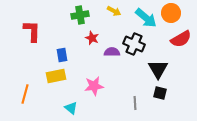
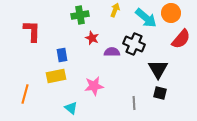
yellow arrow: moved 1 px right, 1 px up; rotated 96 degrees counterclockwise
red semicircle: rotated 20 degrees counterclockwise
gray line: moved 1 px left
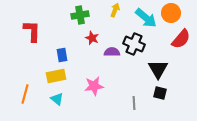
cyan triangle: moved 14 px left, 9 px up
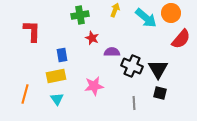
black cross: moved 2 px left, 22 px down
cyan triangle: rotated 16 degrees clockwise
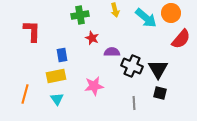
yellow arrow: rotated 144 degrees clockwise
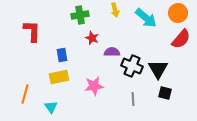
orange circle: moved 7 px right
yellow rectangle: moved 3 px right, 1 px down
black square: moved 5 px right
cyan triangle: moved 6 px left, 8 px down
gray line: moved 1 px left, 4 px up
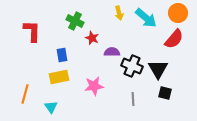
yellow arrow: moved 4 px right, 3 px down
green cross: moved 5 px left, 6 px down; rotated 36 degrees clockwise
red semicircle: moved 7 px left
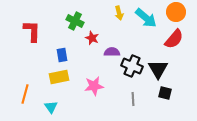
orange circle: moved 2 px left, 1 px up
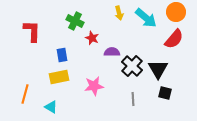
black cross: rotated 20 degrees clockwise
cyan triangle: rotated 24 degrees counterclockwise
